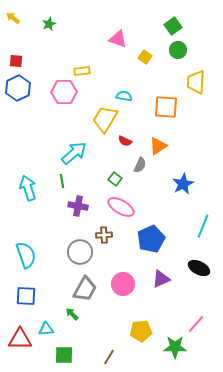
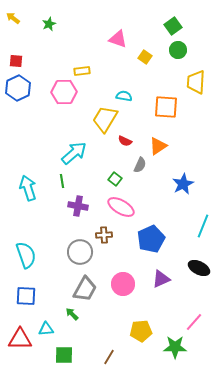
pink line at (196, 324): moved 2 px left, 2 px up
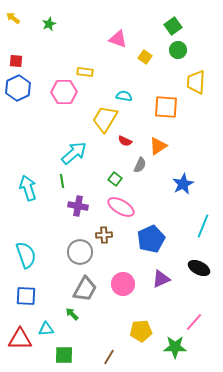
yellow rectangle at (82, 71): moved 3 px right, 1 px down; rotated 14 degrees clockwise
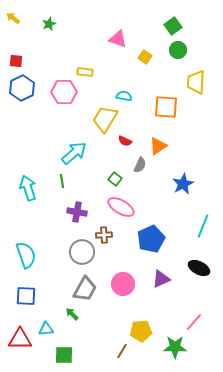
blue hexagon at (18, 88): moved 4 px right
purple cross at (78, 206): moved 1 px left, 6 px down
gray circle at (80, 252): moved 2 px right
brown line at (109, 357): moved 13 px right, 6 px up
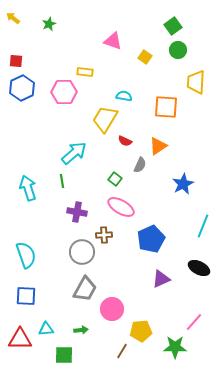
pink triangle at (118, 39): moved 5 px left, 2 px down
pink circle at (123, 284): moved 11 px left, 25 px down
green arrow at (72, 314): moved 9 px right, 16 px down; rotated 128 degrees clockwise
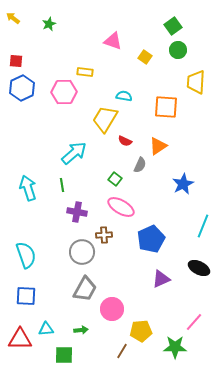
green line at (62, 181): moved 4 px down
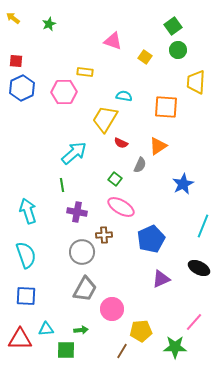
red semicircle at (125, 141): moved 4 px left, 2 px down
cyan arrow at (28, 188): moved 23 px down
green square at (64, 355): moved 2 px right, 5 px up
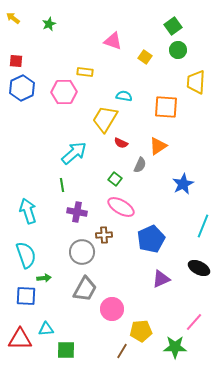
green arrow at (81, 330): moved 37 px left, 52 px up
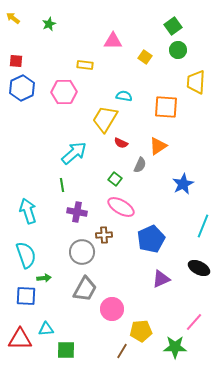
pink triangle at (113, 41): rotated 18 degrees counterclockwise
yellow rectangle at (85, 72): moved 7 px up
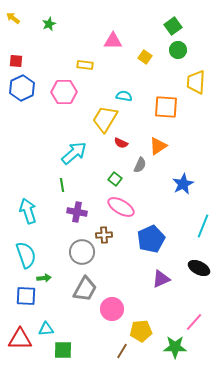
green square at (66, 350): moved 3 px left
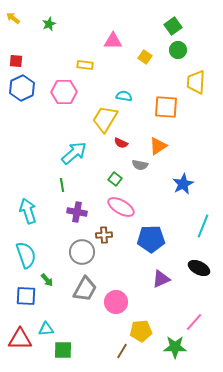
gray semicircle at (140, 165): rotated 77 degrees clockwise
blue pentagon at (151, 239): rotated 24 degrees clockwise
green arrow at (44, 278): moved 3 px right, 2 px down; rotated 56 degrees clockwise
pink circle at (112, 309): moved 4 px right, 7 px up
